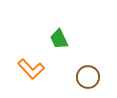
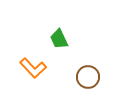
orange L-shape: moved 2 px right, 1 px up
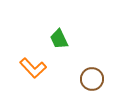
brown circle: moved 4 px right, 2 px down
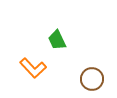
green trapezoid: moved 2 px left, 1 px down
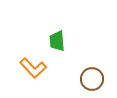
green trapezoid: moved 1 px down; rotated 20 degrees clockwise
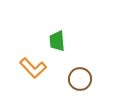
brown circle: moved 12 px left
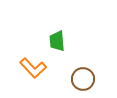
brown circle: moved 3 px right
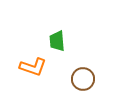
orange L-shape: moved 1 px up; rotated 28 degrees counterclockwise
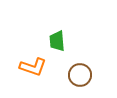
brown circle: moved 3 px left, 4 px up
